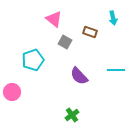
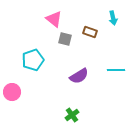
gray square: moved 3 px up; rotated 16 degrees counterclockwise
purple semicircle: rotated 78 degrees counterclockwise
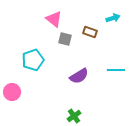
cyan arrow: rotated 96 degrees counterclockwise
green cross: moved 2 px right, 1 px down
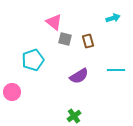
pink triangle: moved 3 px down
brown rectangle: moved 2 px left, 9 px down; rotated 56 degrees clockwise
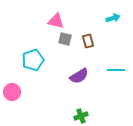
pink triangle: moved 2 px right, 1 px up; rotated 24 degrees counterclockwise
green cross: moved 7 px right; rotated 16 degrees clockwise
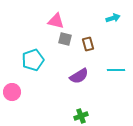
brown rectangle: moved 3 px down
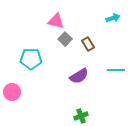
gray square: rotated 32 degrees clockwise
brown rectangle: rotated 16 degrees counterclockwise
cyan pentagon: moved 2 px left, 1 px up; rotated 20 degrees clockwise
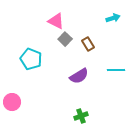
pink triangle: rotated 12 degrees clockwise
cyan pentagon: rotated 20 degrees clockwise
pink circle: moved 10 px down
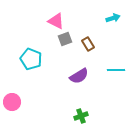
gray square: rotated 24 degrees clockwise
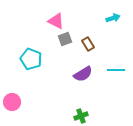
purple semicircle: moved 4 px right, 2 px up
